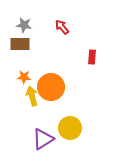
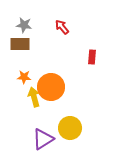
yellow arrow: moved 2 px right, 1 px down
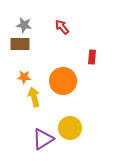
orange circle: moved 12 px right, 6 px up
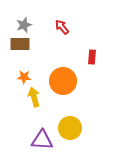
gray star: rotated 28 degrees counterclockwise
purple triangle: moved 1 px left, 1 px down; rotated 35 degrees clockwise
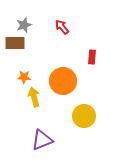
brown rectangle: moved 5 px left, 1 px up
yellow circle: moved 14 px right, 12 px up
purple triangle: rotated 25 degrees counterclockwise
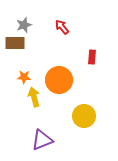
orange circle: moved 4 px left, 1 px up
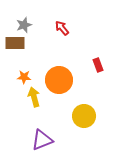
red arrow: moved 1 px down
red rectangle: moved 6 px right, 8 px down; rotated 24 degrees counterclockwise
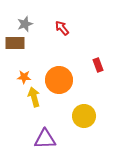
gray star: moved 1 px right, 1 px up
purple triangle: moved 3 px right, 1 px up; rotated 20 degrees clockwise
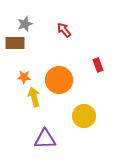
red arrow: moved 2 px right, 2 px down
